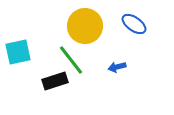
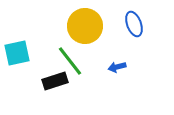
blue ellipse: rotated 35 degrees clockwise
cyan square: moved 1 px left, 1 px down
green line: moved 1 px left, 1 px down
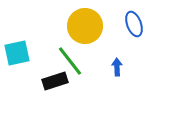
blue arrow: rotated 102 degrees clockwise
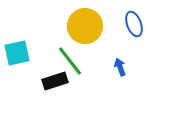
blue arrow: moved 3 px right; rotated 18 degrees counterclockwise
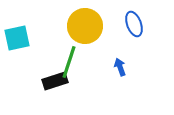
cyan square: moved 15 px up
green line: moved 1 px left, 1 px down; rotated 56 degrees clockwise
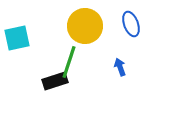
blue ellipse: moved 3 px left
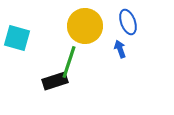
blue ellipse: moved 3 px left, 2 px up
cyan square: rotated 28 degrees clockwise
blue arrow: moved 18 px up
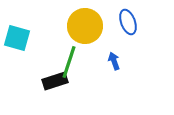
blue arrow: moved 6 px left, 12 px down
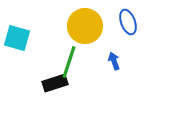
black rectangle: moved 2 px down
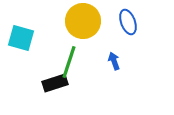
yellow circle: moved 2 px left, 5 px up
cyan square: moved 4 px right
